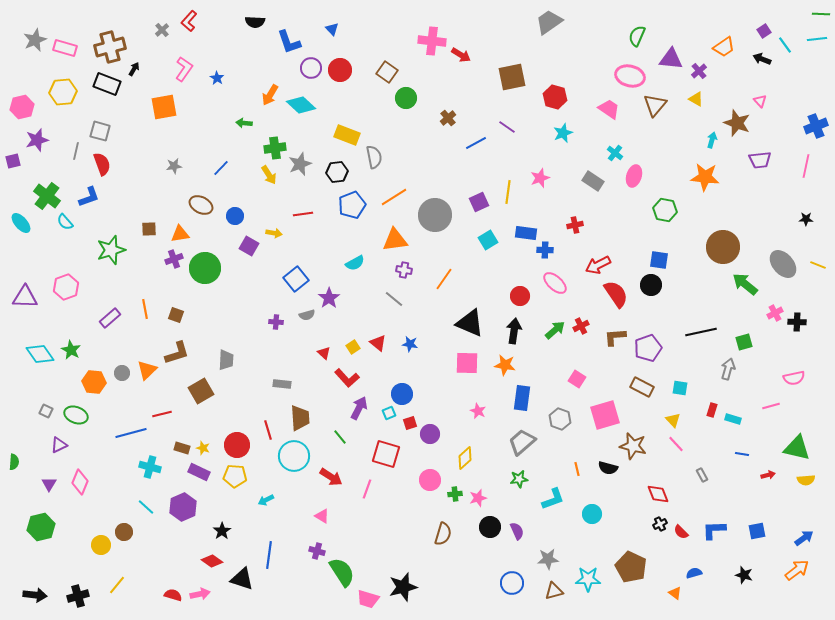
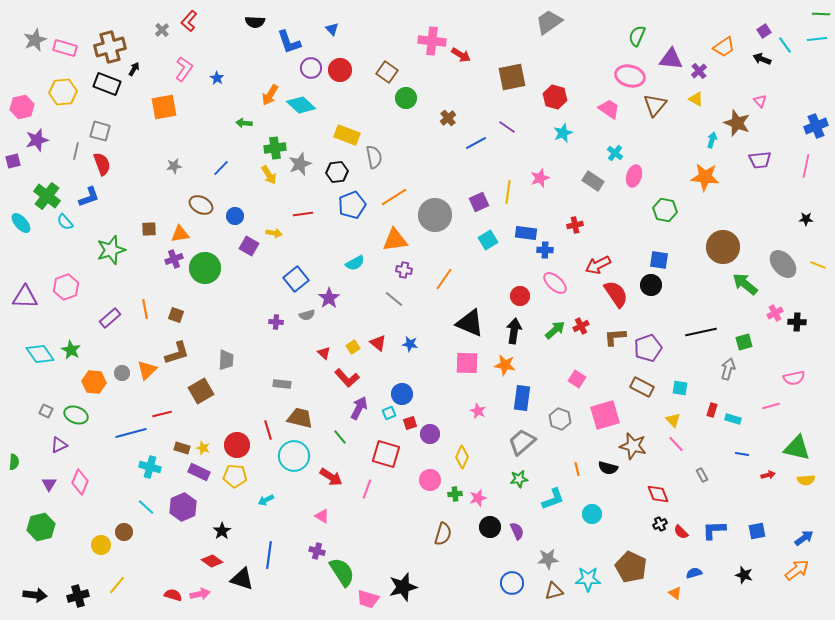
brown trapezoid at (300, 418): rotated 72 degrees counterclockwise
yellow diamond at (465, 458): moved 3 px left, 1 px up; rotated 25 degrees counterclockwise
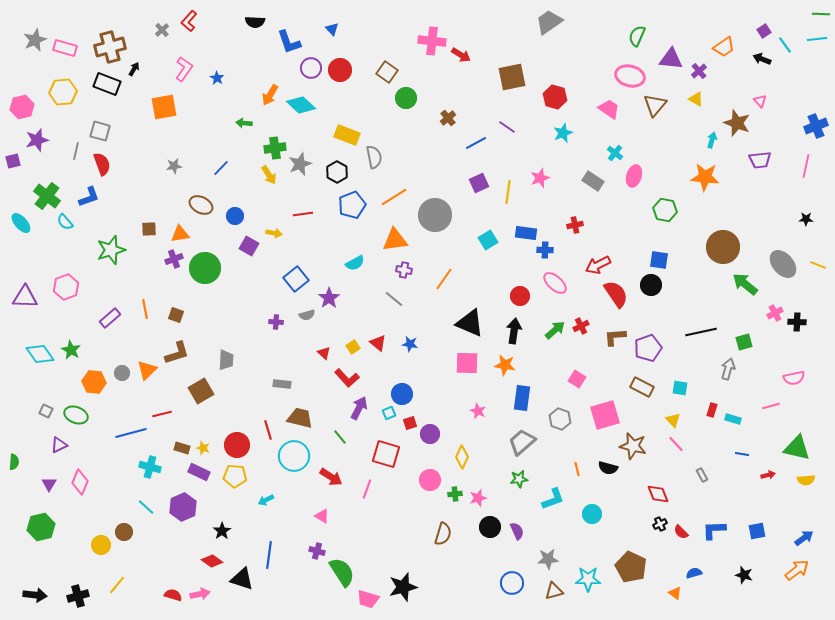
black hexagon at (337, 172): rotated 25 degrees counterclockwise
purple square at (479, 202): moved 19 px up
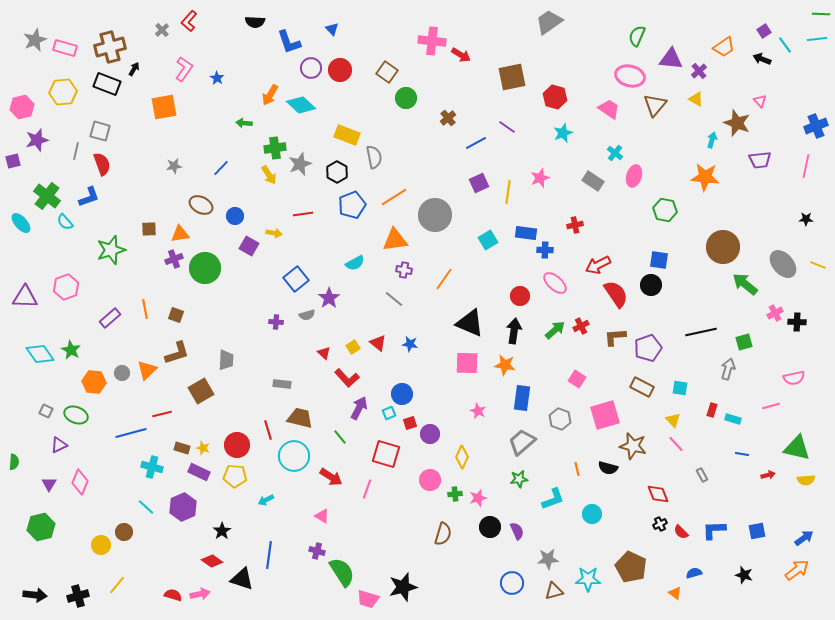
cyan cross at (150, 467): moved 2 px right
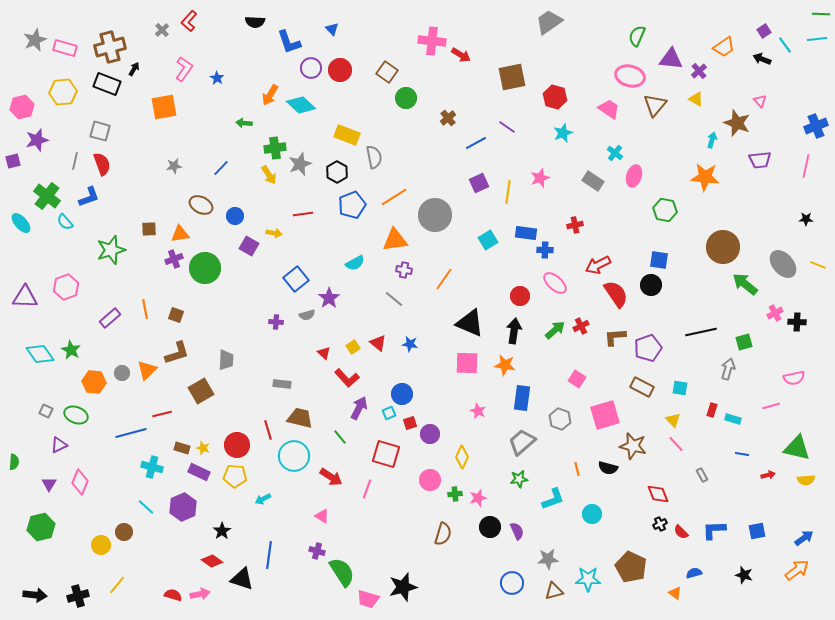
gray line at (76, 151): moved 1 px left, 10 px down
cyan arrow at (266, 500): moved 3 px left, 1 px up
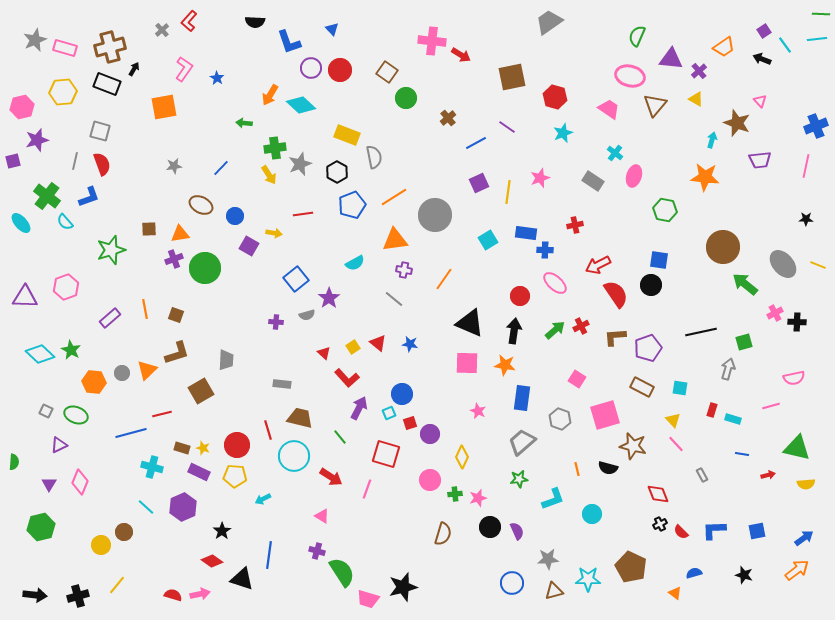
cyan diamond at (40, 354): rotated 12 degrees counterclockwise
yellow semicircle at (806, 480): moved 4 px down
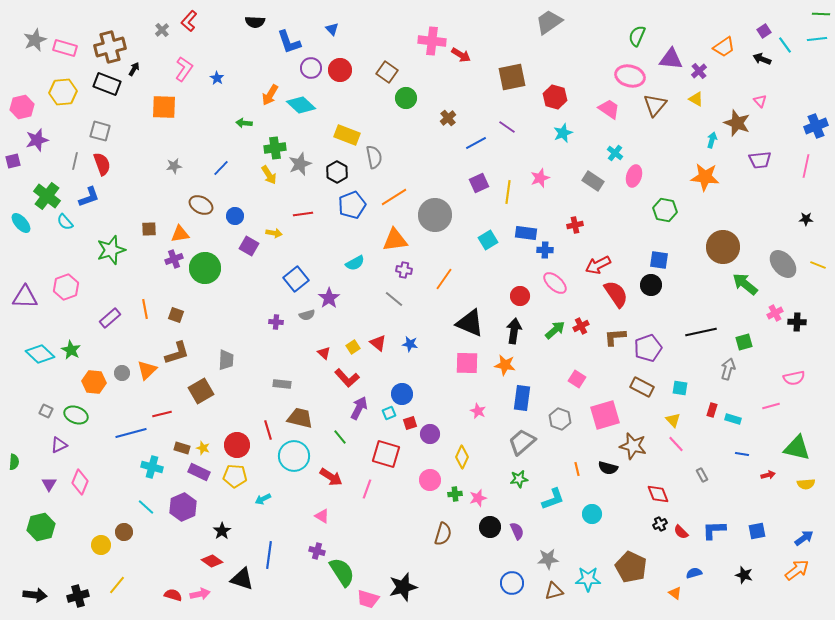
orange square at (164, 107): rotated 12 degrees clockwise
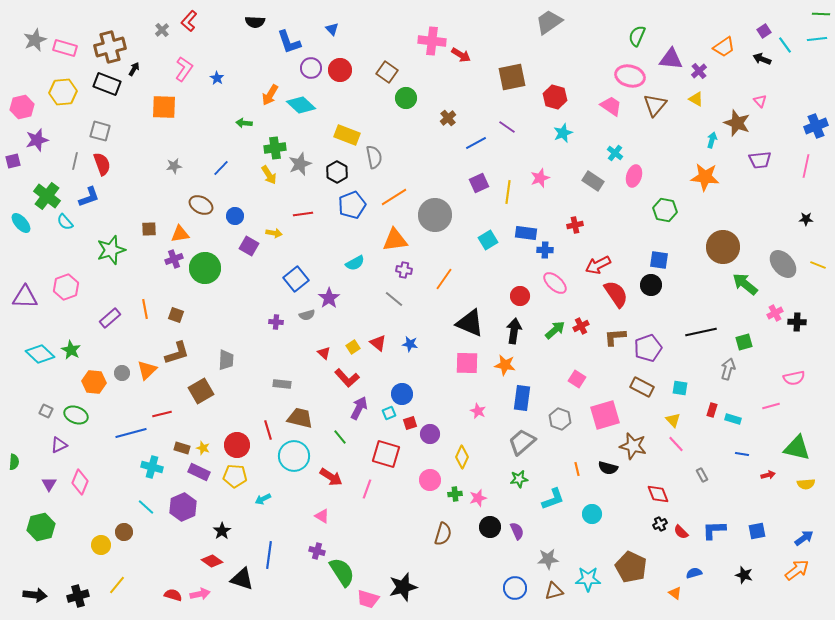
pink trapezoid at (609, 109): moved 2 px right, 3 px up
blue circle at (512, 583): moved 3 px right, 5 px down
